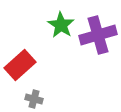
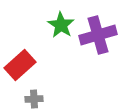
gray cross: rotated 18 degrees counterclockwise
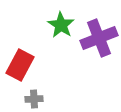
purple cross: moved 1 px right, 3 px down; rotated 6 degrees counterclockwise
red rectangle: rotated 20 degrees counterclockwise
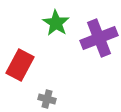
green star: moved 5 px left, 2 px up
gray cross: moved 13 px right; rotated 18 degrees clockwise
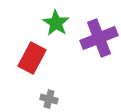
red rectangle: moved 12 px right, 7 px up
gray cross: moved 2 px right
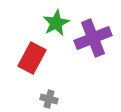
green star: rotated 12 degrees clockwise
purple cross: moved 6 px left
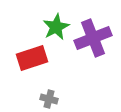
green star: moved 4 px down
red rectangle: rotated 44 degrees clockwise
